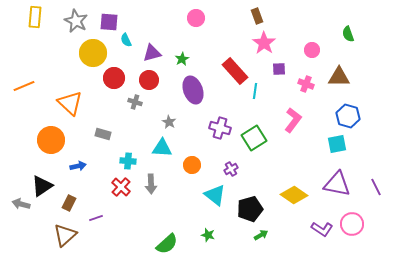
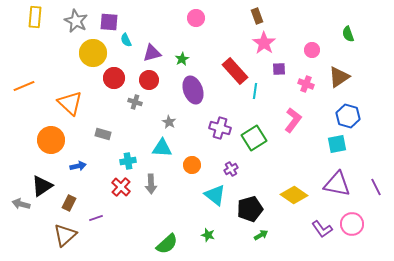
brown triangle at (339, 77): rotated 35 degrees counterclockwise
cyan cross at (128, 161): rotated 14 degrees counterclockwise
purple L-shape at (322, 229): rotated 20 degrees clockwise
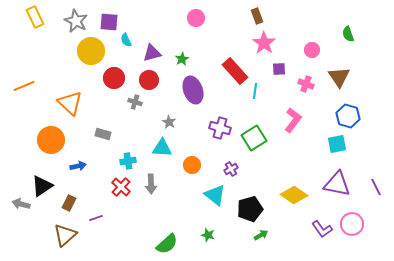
yellow rectangle at (35, 17): rotated 30 degrees counterclockwise
yellow circle at (93, 53): moved 2 px left, 2 px up
brown triangle at (339, 77): rotated 30 degrees counterclockwise
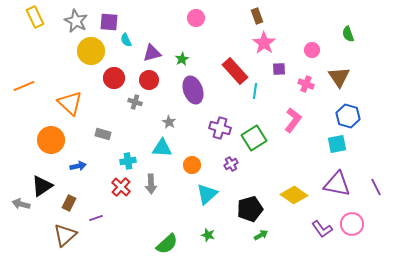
purple cross at (231, 169): moved 5 px up
cyan triangle at (215, 195): moved 8 px left, 1 px up; rotated 40 degrees clockwise
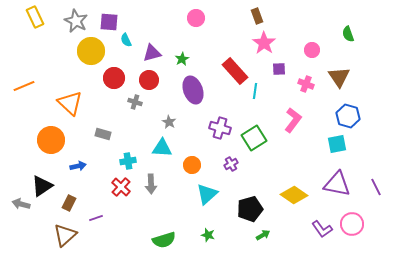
green arrow at (261, 235): moved 2 px right
green semicircle at (167, 244): moved 3 px left, 4 px up; rotated 25 degrees clockwise
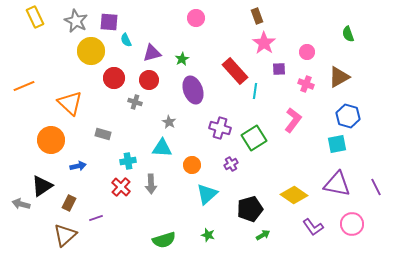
pink circle at (312, 50): moved 5 px left, 2 px down
brown triangle at (339, 77): rotated 35 degrees clockwise
purple L-shape at (322, 229): moved 9 px left, 2 px up
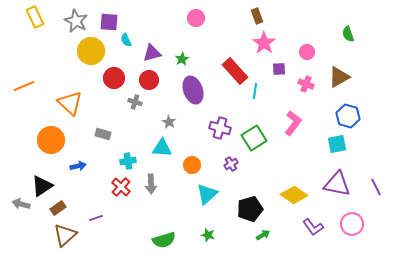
pink L-shape at (293, 120): moved 3 px down
brown rectangle at (69, 203): moved 11 px left, 5 px down; rotated 28 degrees clockwise
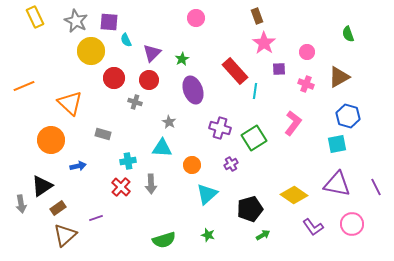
purple triangle at (152, 53): rotated 30 degrees counterclockwise
gray arrow at (21, 204): rotated 114 degrees counterclockwise
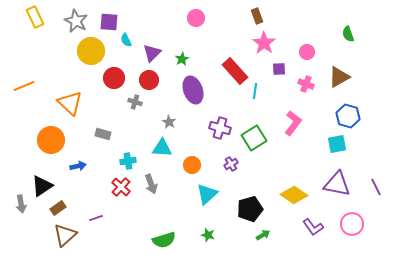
gray arrow at (151, 184): rotated 18 degrees counterclockwise
